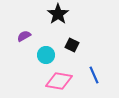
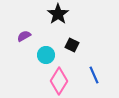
pink diamond: rotated 68 degrees counterclockwise
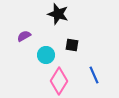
black star: rotated 20 degrees counterclockwise
black square: rotated 16 degrees counterclockwise
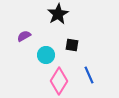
black star: rotated 25 degrees clockwise
blue line: moved 5 px left
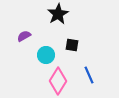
pink diamond: moved 1 px left
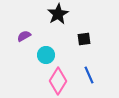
black square: moved 12 px right, 6 px up; rotated 16 degrees counterclockwise
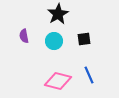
purple semicircle: rotated 72 degrees counterclockwise
cyan circle: moved 8 px right, 14 px up
pink diamond: rotated 72 degrees clockwise
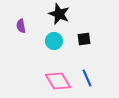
black star: moved 1 px right; rotated 20 degrees counterclockwise
purple semicircle: moved 3 px left, 10 px up
blue line: moved 2 px left, 3 px down
pink diamond: rotated 44 degrees clockwise
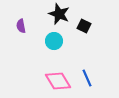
black square: moved 13 px up; rotated 32 degrees clockwise
